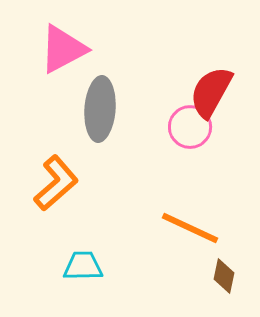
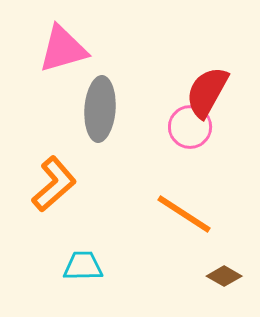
pink triangle: rotated 12 degrees clockwise
red semicircle: moved 4 px left
orange L-shape: moved 2 px left, 1 px down
orange line: moved 6 px left, 14 px up; rotated 8 degrees clockwise
brown diamond: rotated 72 degrees counterclockwise
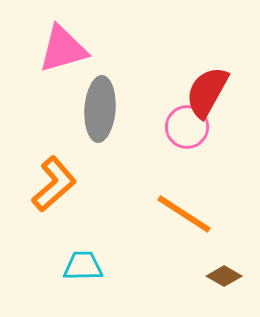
pink circle: moved 3 px left
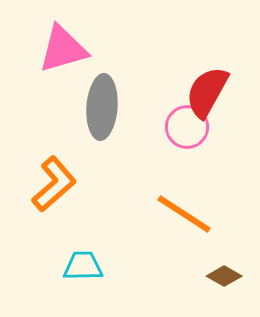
gray ellipse: moved 2 px right, 2 px up
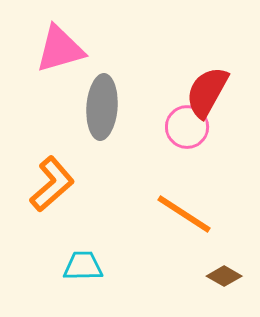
pink triangle: moved 3 px left
orange L-shape: moved 2 px left
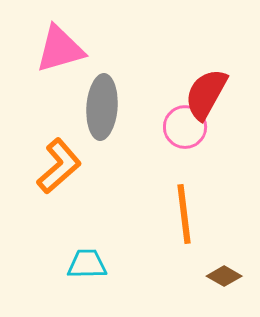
red semicircle: moved 1 px left, 2 px down
pink circle: moved 2 px left
orange L-shape: moved 7 px right, 18 px up
orange line: rotated 50 degrees clockwise
cyan trapezoid: moved 4 px right, 2 px up
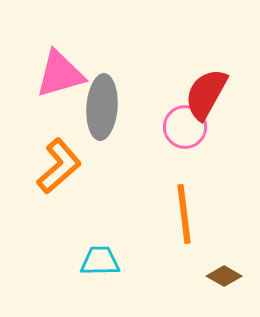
pink triangle: moved 25 px down
cyan trapezoid: moved 13 px right, 3 px up
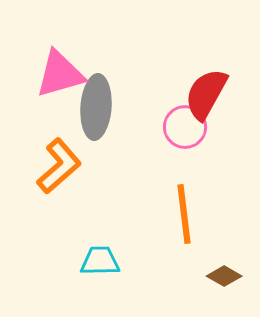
gray ellipse: moved 6 px left
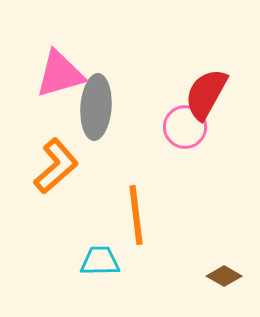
orange L-shape: moved 3 px left
orange line: moved 48 px left, 1 px down
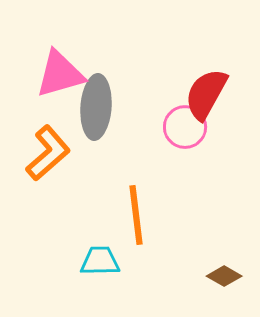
orange L-shape: moved 8 px left, 13 px up
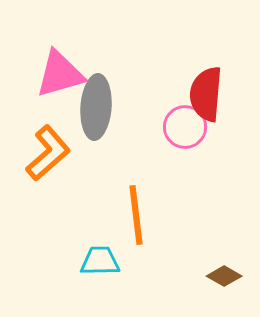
red semicircle: rotated 24 degrees counterclockwise
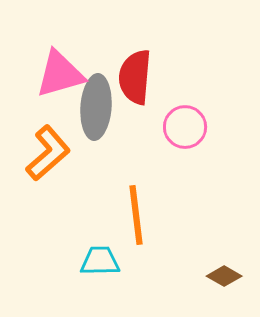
red semicircle: moved 71 px left, 17 px up
